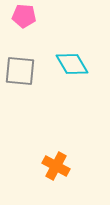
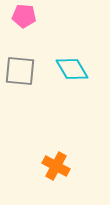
cyan diamond: moved 5 px down
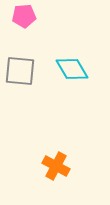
pink pentagon: rotated 10 degrees counterclockwise
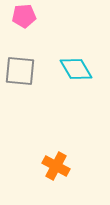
cyan diamond: moved 4 px right
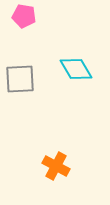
pink pentagon: rotated 15 degrees clockwise
gray square: moved 8 px down; rotated 8 degrees counterclockwise
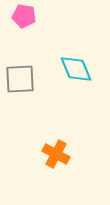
cyan diamond: rotated 8 degrees clockwise
orange cross: moved 12 px up
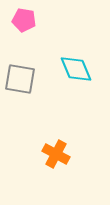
pink pentagon: moved 4 px down
gray square: rotated 12 degrees clockwise
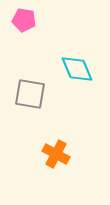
cyan diamond: moved 1 px right
gray square: moved 10 px right, 15 px down
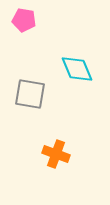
orange cross: rotated 8 degrees counterclockwise
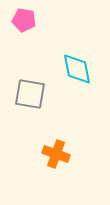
cyan diamond: rotated 12 degrees clockwise
